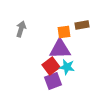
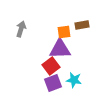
cyan star: moved 7 px right, 13 px down
purple square: moved 2 px down
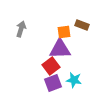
brown rectangle: rotated 32 degrees clockwise
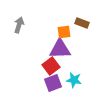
brown rectangle: moved 2 px up
gray arrow: moved 2 px left, 4 px up
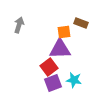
brown rectangle: moved 1 px left
red square: moved 2 px left, 1 px down
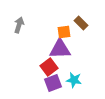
brown rectangle: rotated 24 degrees clockwise
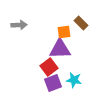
gray arrow: rotated 70 degrees clockwise
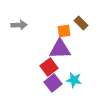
orange square: moved 1 px up
purple square: rotated 18 degrees counterclockwise
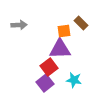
purple square: moved 8 px left
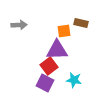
brown rectangle: rotated 32 degrees counterclockwise
purple triangle: moved 3 px left, 1 px down
red square: moved 1 px up
purple square: rotated 24 degrees counterclockwise
